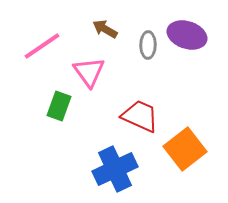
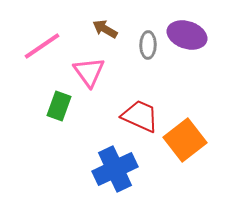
orange square: moved 9 px up
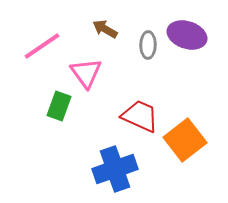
pink triangle: moved 3 px left, 1 px down
blue cross: rotated 6 degrees clockwise
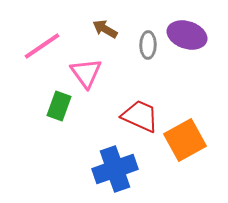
orange square: rotated 9 degrees clockwise
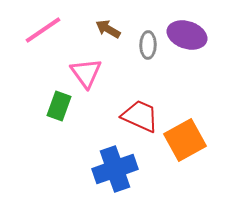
brown arrow: moved 3 px right
pink line: moved 1 px right, 16 px up
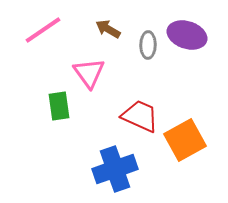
pink triangle: moved 3 px right
green rectangle: rotated 28 degrees counterclockwise
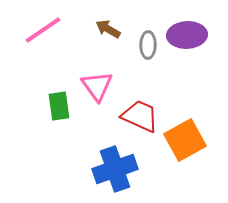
purple ellipse: rotated 21 degrees counterclockwise
pink triangle: moved 8 px right, 13 px down
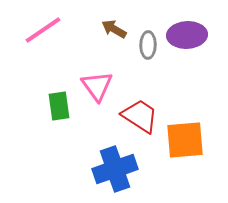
brown arrow: moved 6 px right
red trapezoid: rotated 9 degrees clockwise
orange square: rotated 24 degrees clockwise
